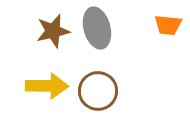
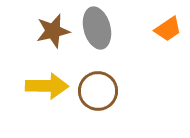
orange trapezoid: moved 4 px down; rotated 40 degrees counterclockwise
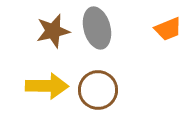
orange trapezoid: rotated 12 degrees clockwise
brown circle: moved 1 px up
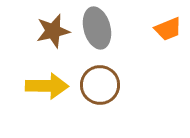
brown circle: moved 2 px right, 5 px up
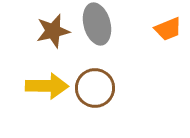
gray ellipse: moved 4 px up
brown circle: moved 5 px left, 3 px down
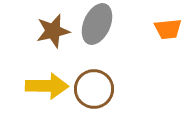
gray ellipse: rotated 39 degrees clockwise
orange trapezoid: rotated 16 degrees clockwise
brown circle: moved 1 px left, 1 px down
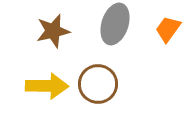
gray ellipse: moved 18 px right; rotated 6 degrees counterclockwise
orange trapezoid: rotated 132 degrees clockwise
brown circle: moved 4 px right, 5 px up
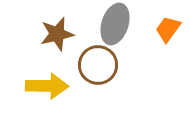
brown star: moved 4 px right, 3 px down
brown circle: moved 19 px up
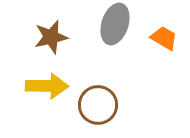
orange trapezoid: moved 4 px left, 9 px down; rotated 84 degrees clockwise
brown star: moved 6 px left, 3 px down
brown circle: moved 40 px down
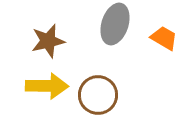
brown star: moved 3 px left, 4 px down
brown circle: moved 10 px up
